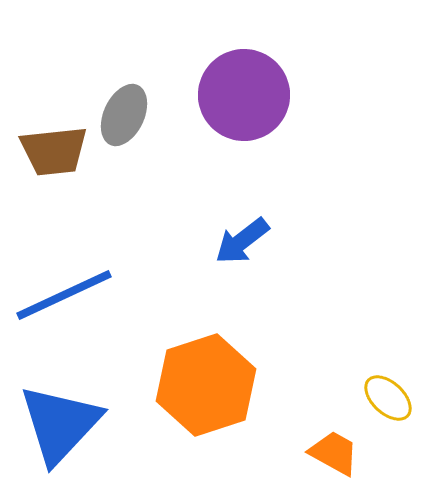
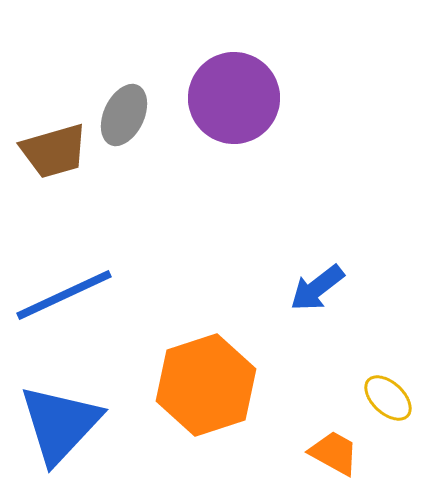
purple circle: moved 10 px left, 3 px down
brown trapezoid: rotated 10 degrees counterclockwise
blue arrow: moved 75 px right, 47 px down
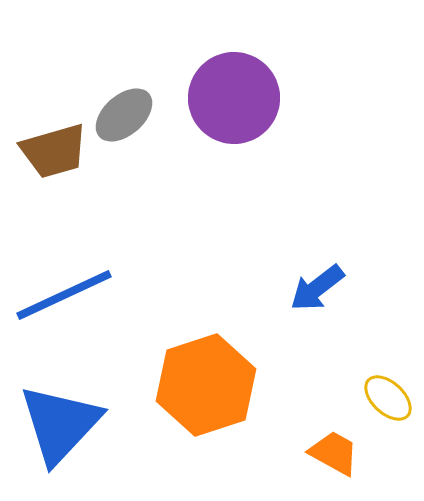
gray ellipse: rotated 24 degrees clockwise
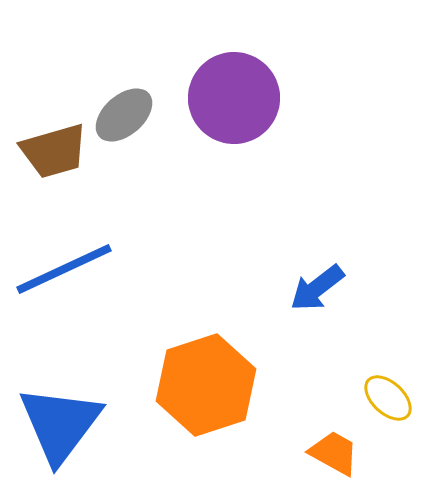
blue line: moved 26 px up
blue triangle: rotated 6 degrees counterclockwise
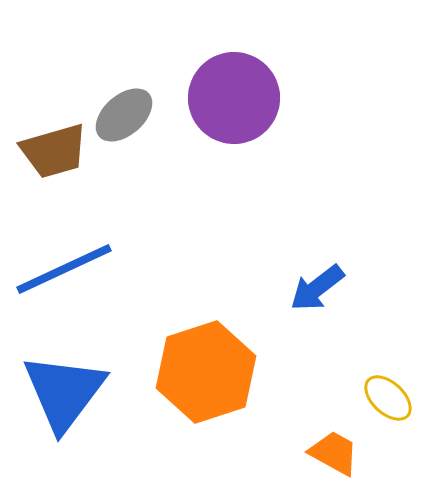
orange hexagon: moved 13 px up
blue triangle: moved 4 px right, 32 px up
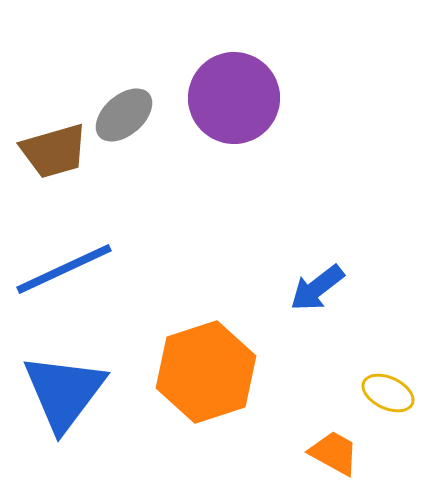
yellow ellipse: moved 5 px up; rotated 18 degrees counterclockwise
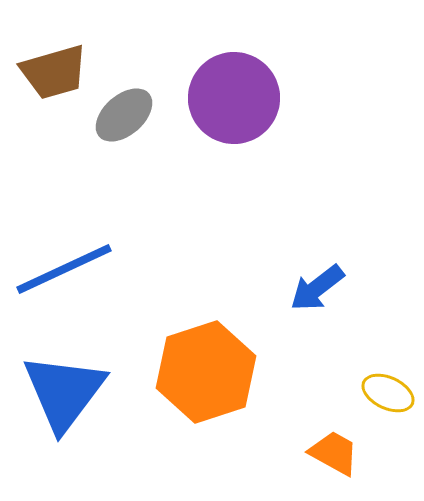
brown trapezoid: moved 79 px up
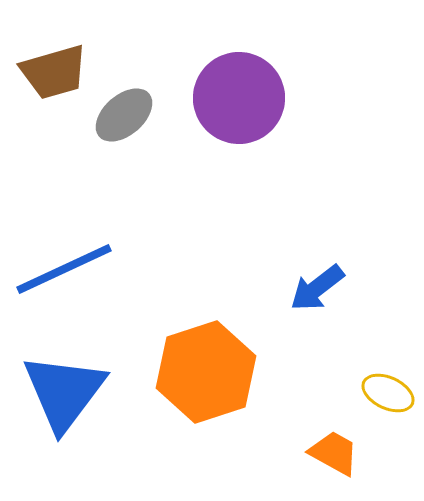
purple circle: moved 5 px right
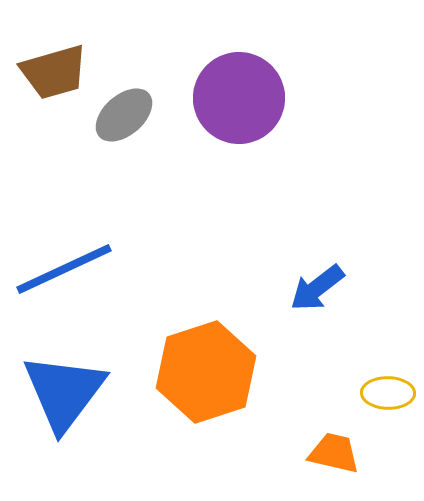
yellow ellipse: rotated 24 degrees counterclockwise
orange trapezoid: rotated 16 degrees counterclockwise
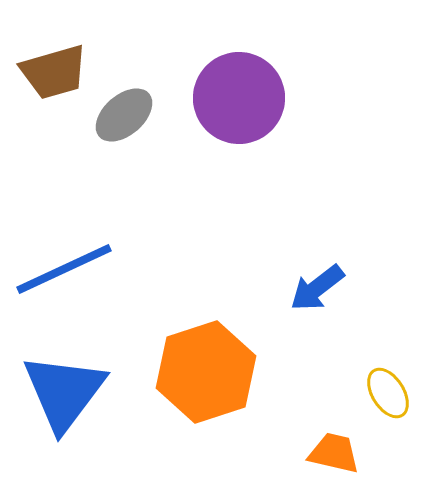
yellow ellipse: rotated 57 degrees clockwise
